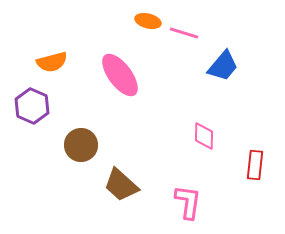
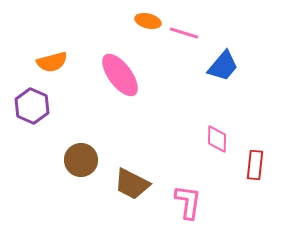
pink diamond: moved 13 px right, 3 px down
brown circle: moved 15 px down
brown trapezoid: moved 11 px right, 1 px up; rotated 15 degrees counterclockwise
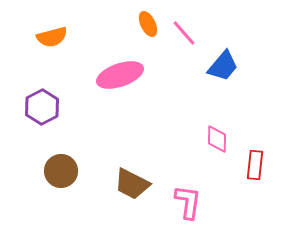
orange ellipse: moved 3 px down; rotated 50 degrees clockwise
pink line: rotated 32 degrees clockwise
orange semicircle: moved 25 px up
pink ellipse: rotated 72 degrees counterclockwise
purple hexagon: moved 10 px right, 1 px down; rotated 8 degrees clockwise
brown circle: moved 20 px left, 11 px down
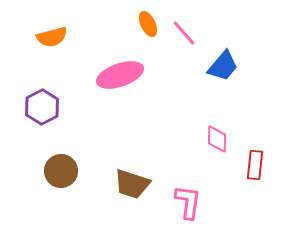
brown trapezoid: rotated 9 degrees counterclockwise
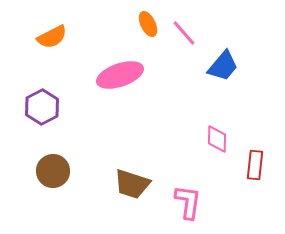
orange semicircle: rotated 12 degrees counterclockwise
brown circle: moved 8 px left
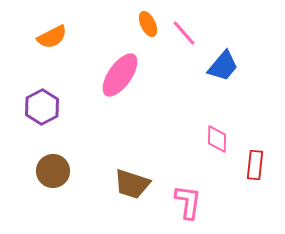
pink ellipse: rotated 36 degrees counterclockwise
